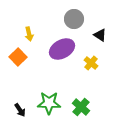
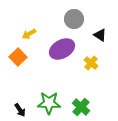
yellow arrow: rotated 72 degrees clockwise
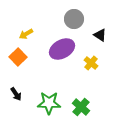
yellow arrow: moved 3 px left
black arrow: moved 4 px left, 16 px up
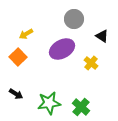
black triangle: moved 2 px right, 1 px down
black arrow: rotated 24 degrees counterclockwise
green star: rotated 10 degrees counterclockwise
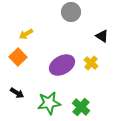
gray circle: moved 3 px left, 7 px up
purple ellipse: moved 16 px down
black arrow: moved 1 px right, 1 px up
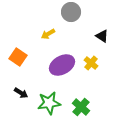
yellow arrow: moved 22 px right
orange square: rotated 12 degrees counterclockwise
black arrow: moved 4 px right
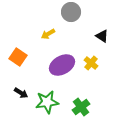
green star: moved 2 px left, 1 px up
green cross: rotated 12 degrees clockwise
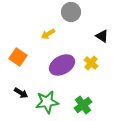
green cross: moved 2 px right, 2 px up
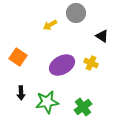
gray circle: moved 5 px right, 1 px down
yellow arrow: moved 2 px right, 9 px up
yellow cross: rotated 16 degrees counterclockwise
black arrow: rotated 56 degrees clockwise
green cross: moved 2 px down
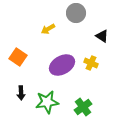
yellow arrow: moved 2 px left, 4 px down
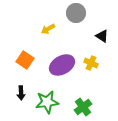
orange square: moved 7 px right, 3 px down
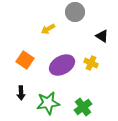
gray circle: moved 1 px left, 1 px up
green star: moved 1 px right, 1 px down
